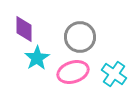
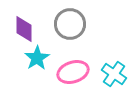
gray circle: moved 10 px left, 13 px up
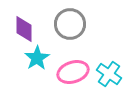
cyan cross: moved 5 px left
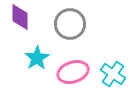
purple diamond: moved 4 px left, 12 px up
cyan cross: moved 4 px right
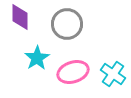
gray circle: moved 3 px left
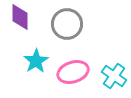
cyan star: moved 1 px left, 3 px down
cyan cross: moved 1 px right, 2 px down
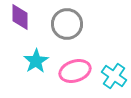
pink ellipse: moved 2 px right, 1 px up
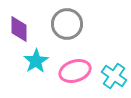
purple diamond: moved 1 px left, 12 px down
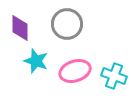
purple diamond: moved 1 px right, 1 px up
cyan star: rotated 20 degrees counterclockwise
cyan cross: rotated 15 degrees counterclockwise
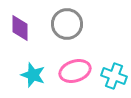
cyan star: moved 3 px left, 14 px down
